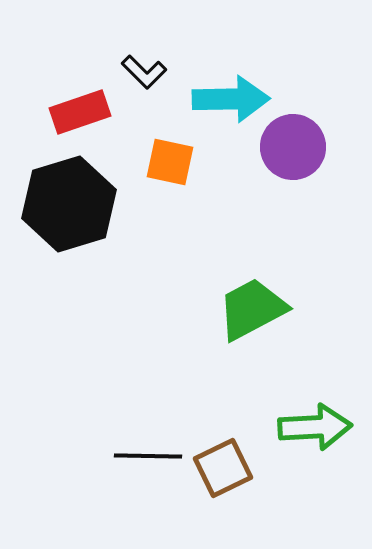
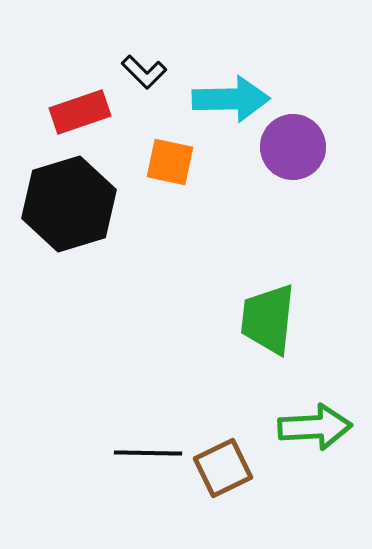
green trapezoid: moved 16 px right, 10 px down; rotated 56 degrees counterclockwise
black line: moved 3 px up
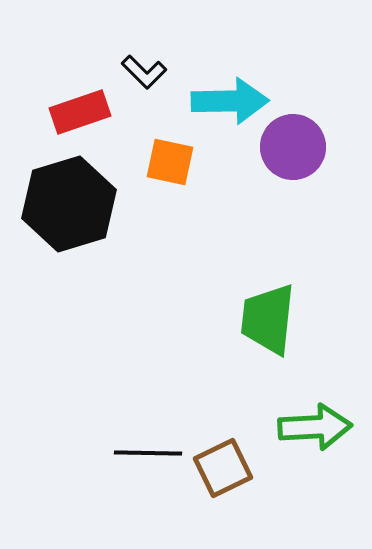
cyan arrow: moved 1 px left, 2 px down
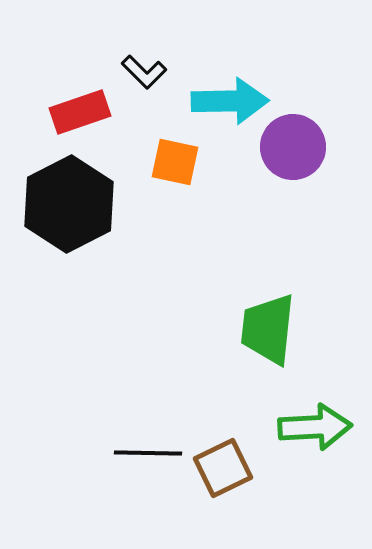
orange square: moved 5 px right
black hexagon: rotated 10 degrees counterclockwise
green trapezoid: moved 10 px down
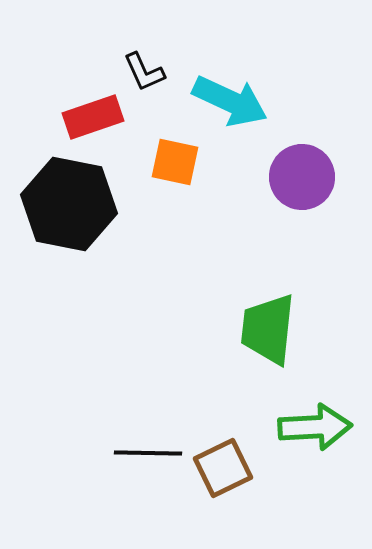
black L-shape: rotated 21 degrees clockwise
cyan arrow: rotated 26 degrees clockwise
red rectangle: moved 13 px right, 5 px down
purple circle: moved 9 px right, 30 px down
black hexagon: rotated 22 degrees counterclockwise
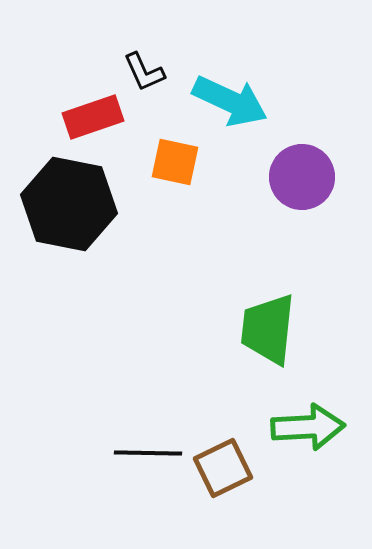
green arrow: moved 7 px left
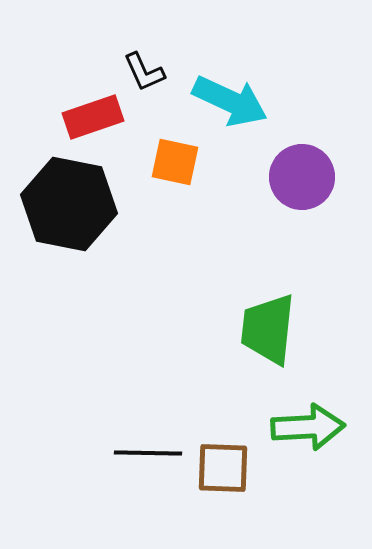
brown square: rotated 28 degrees clockwise
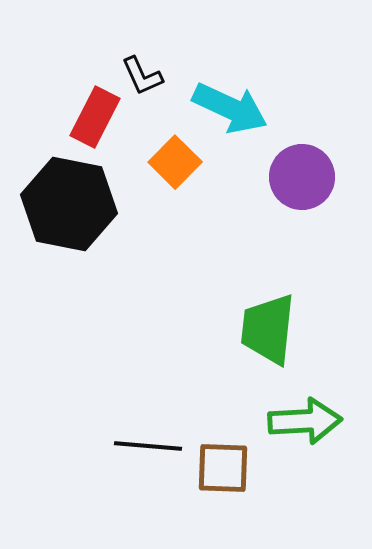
black L-shape: moved 2 px left, 4 px down
cyan arrow: moved 7 px down
red rectangle: moved 2 px right; rotated 44 degrees counterclockwise
orange square: rotated 33 degrees clockwise
green arrow: moved 3 px left, 6 px up
black line: moved 7 px up; rotated 4 degrees clockwise
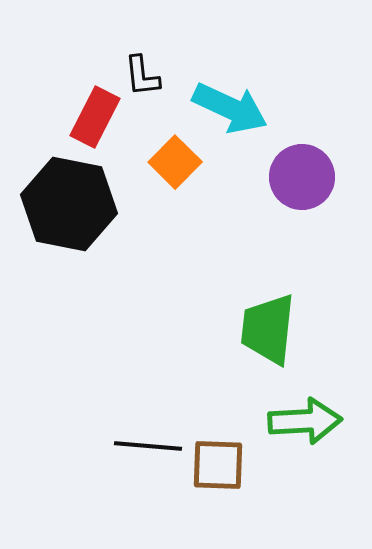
black L-shape: rotated 18 degrees clockwise
brown square: moved 5 px left, 3 px up
